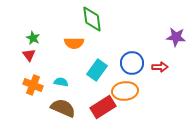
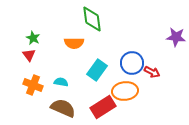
red arrow: moved 8 px left, 5 px down; rotated 28 degrees clockwise
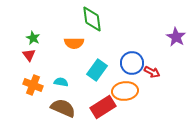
purple star: rotated 24 degrees clockwise
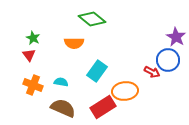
green diamond: rotated 44 degrees counterclockwise
blue circle: moved 36 px right, 3 px up
cyan rectangle: moved 1 px down
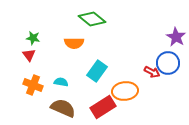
green star: rotated 16 degrees counterclockwise
blue circle: moved 3 px down
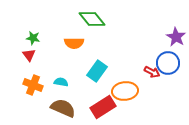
green diamond: rotated 12 degrees clockwise
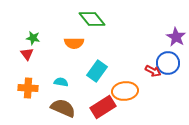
red triangle: moved 2 px left, 1 px up
red arrow: moved 1 px right, 1 px up
orange cross: moved 5 px left, 3 px down; rotated 18 degrees counterclockwise
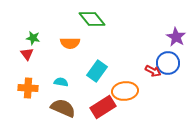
orange semicircle: moved 4 px left
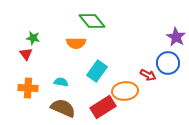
green diamond: moved 2 px down
orange semicircle: moved 6 px right
red triangle: moved 1 px left
red arrow: moved 5 px left, 4 px down
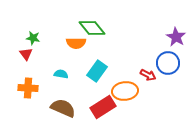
green diamond: moved 7 px down
cyan semicircle: moved 8 px up
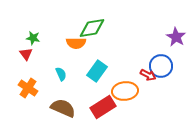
green diamond: rotated 60 degrees counterclockwise
blue circle: moved 7 px left, 3 px down
cyan semicircle: rotated 56 degrees clockwise
orange cross: rotated 30 degrees clockwise
